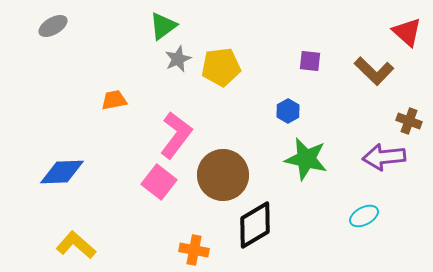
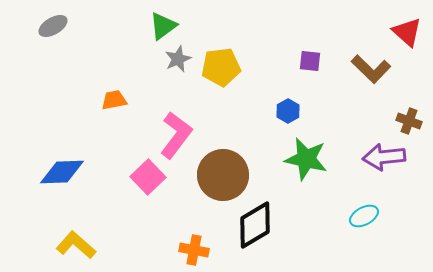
brown L-shape: moved 3 px left, 2 px up
pink square: moved 11 px left, 5 px up; rotated 8 degrees clockwise
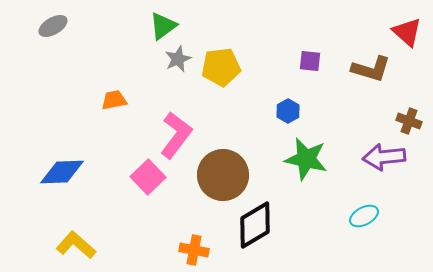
brown L-shape: rotated 27 degrees counterclockwise
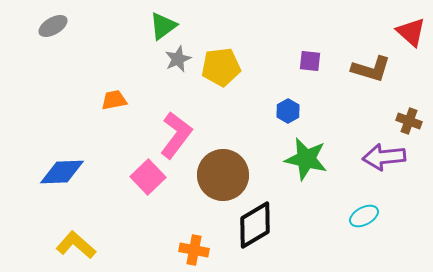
red triangle: moved 4 px right
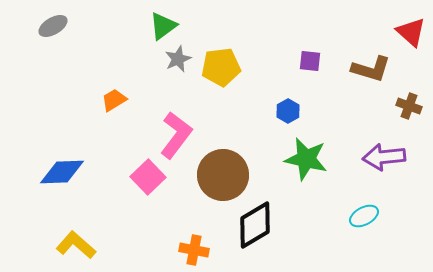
orange trapezoid: rotated 20 degrees counterclockwise
brown cross: moved 15 px up
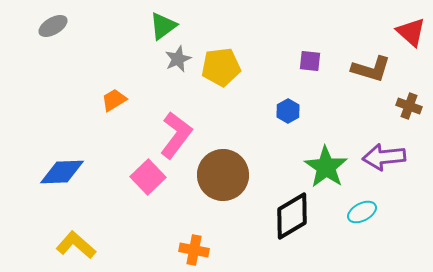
green star: moved 20 px right, 8 px down; rotated 21 degrees clockwise
cyan ellipse: moved 2 px left, 4 px up
black diamond: moved 37 px right, 9 px up
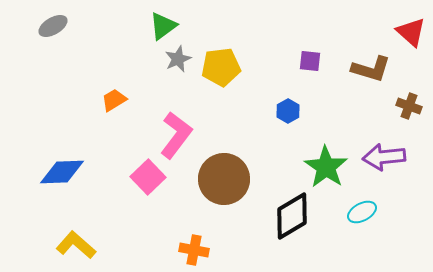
brown circle: moved 1 px right, 4 px down
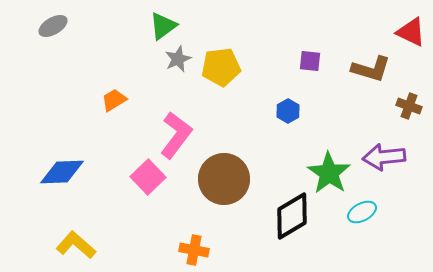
red triangle: rotated 16 degrees counterclockwise
green star: moved 3 px right, 6 px down
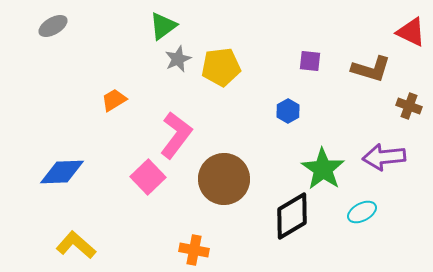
green star: moved 6 px left, 4 px up
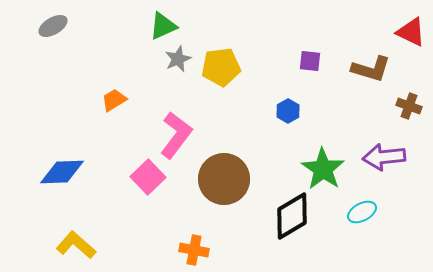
green triangle: rotated 12 degrees clockwise
